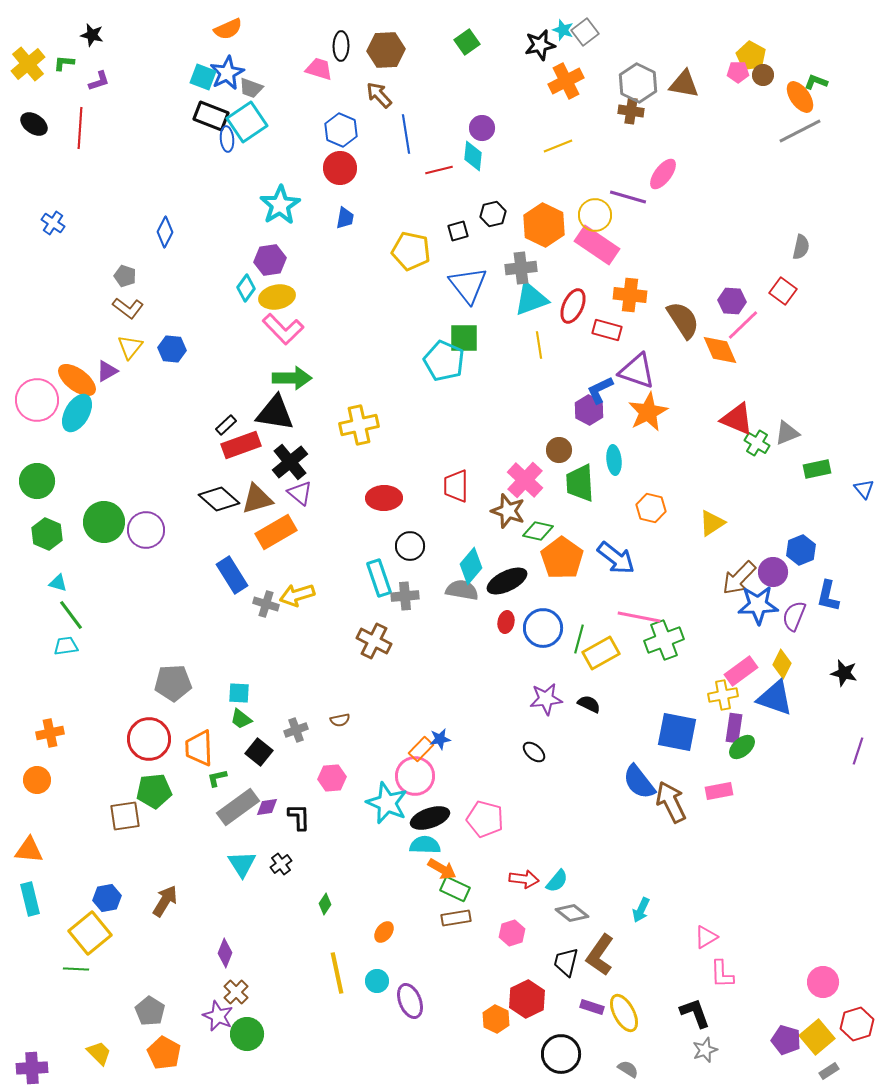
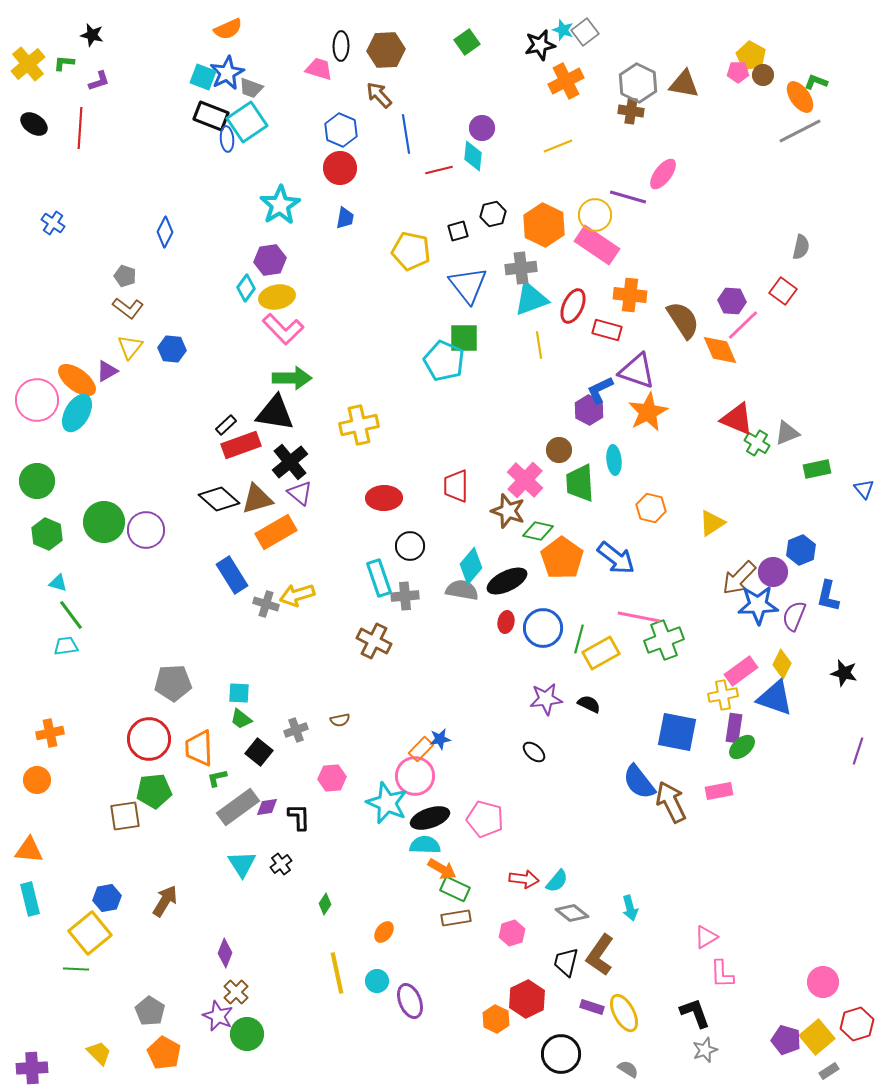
cyan arrow at (641, 910): moved 11 px left, 2 px up; rotated 40 degrees counterclockwise
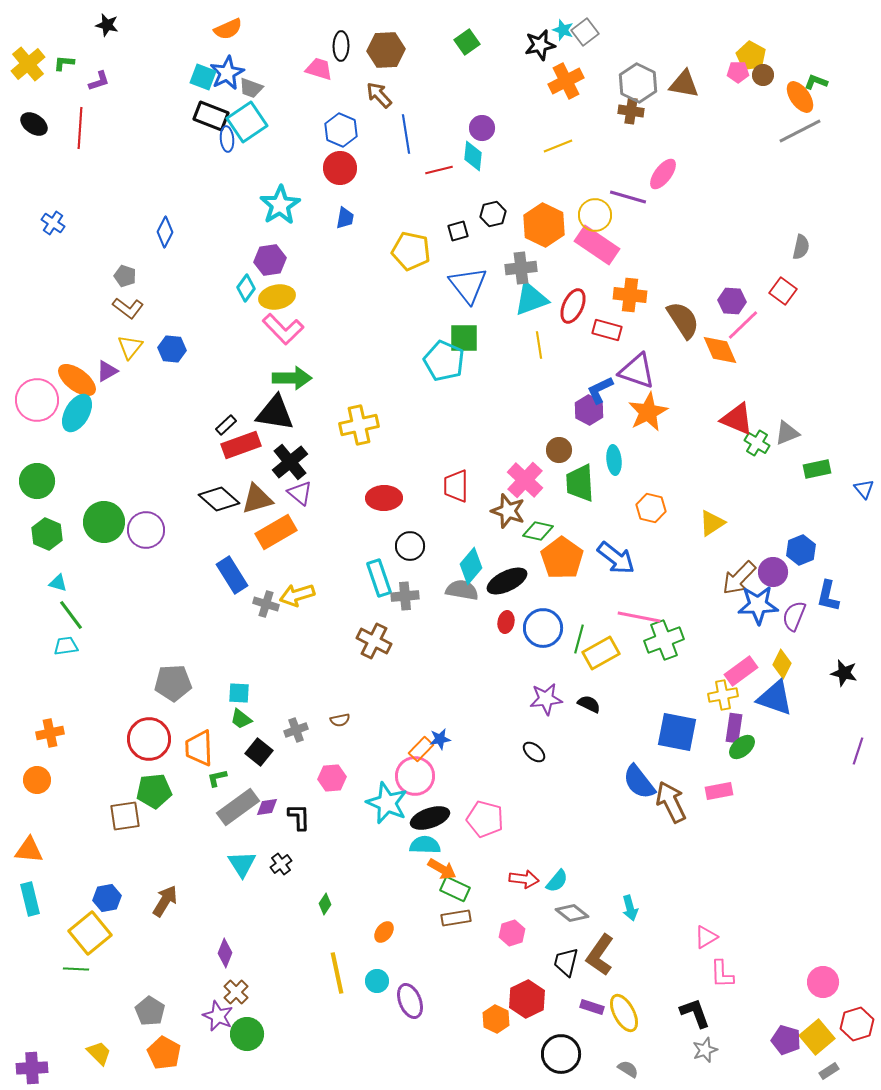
black star at (92, 35): moved 15 px right, 10 px up
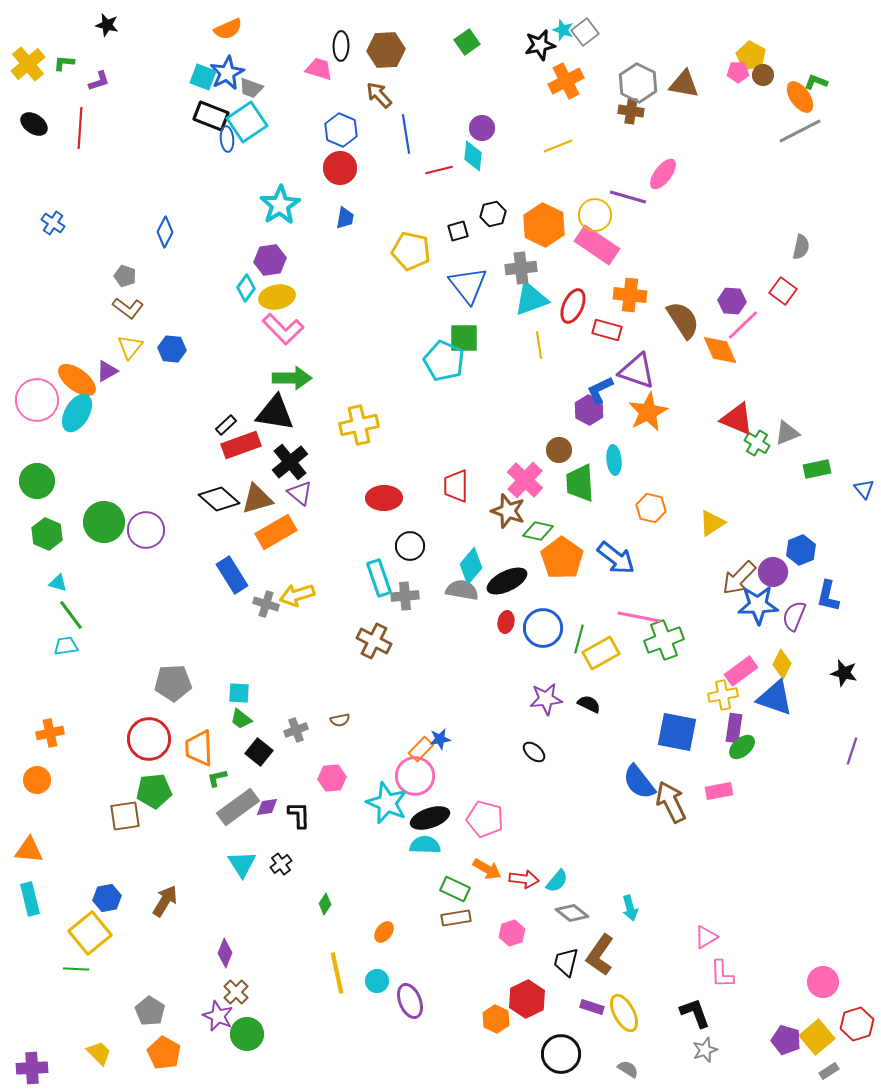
purple line at (858, 751): moved 6 px left
black L-shape at (299, 817): moved 2 px up
orange arrow at (442, 869): moved 45 px right
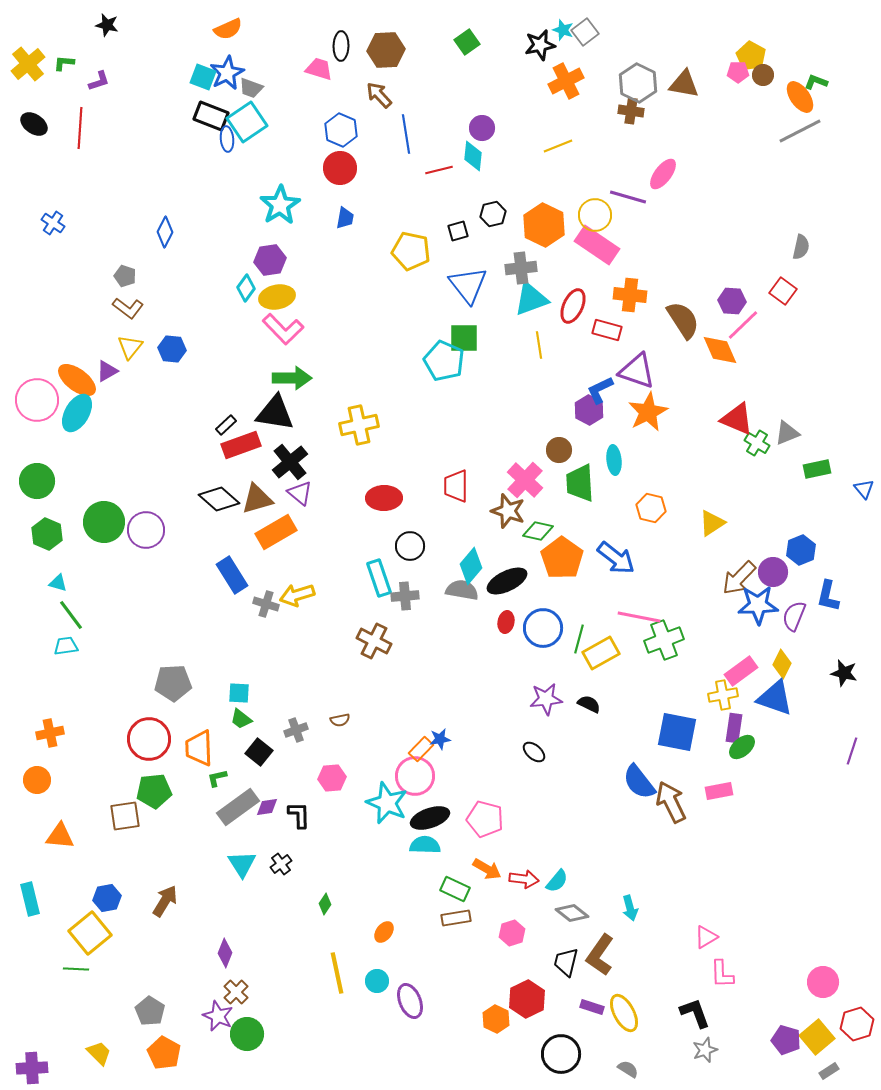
orange triangle at (29, 850): moved 31 px right, 14 px up
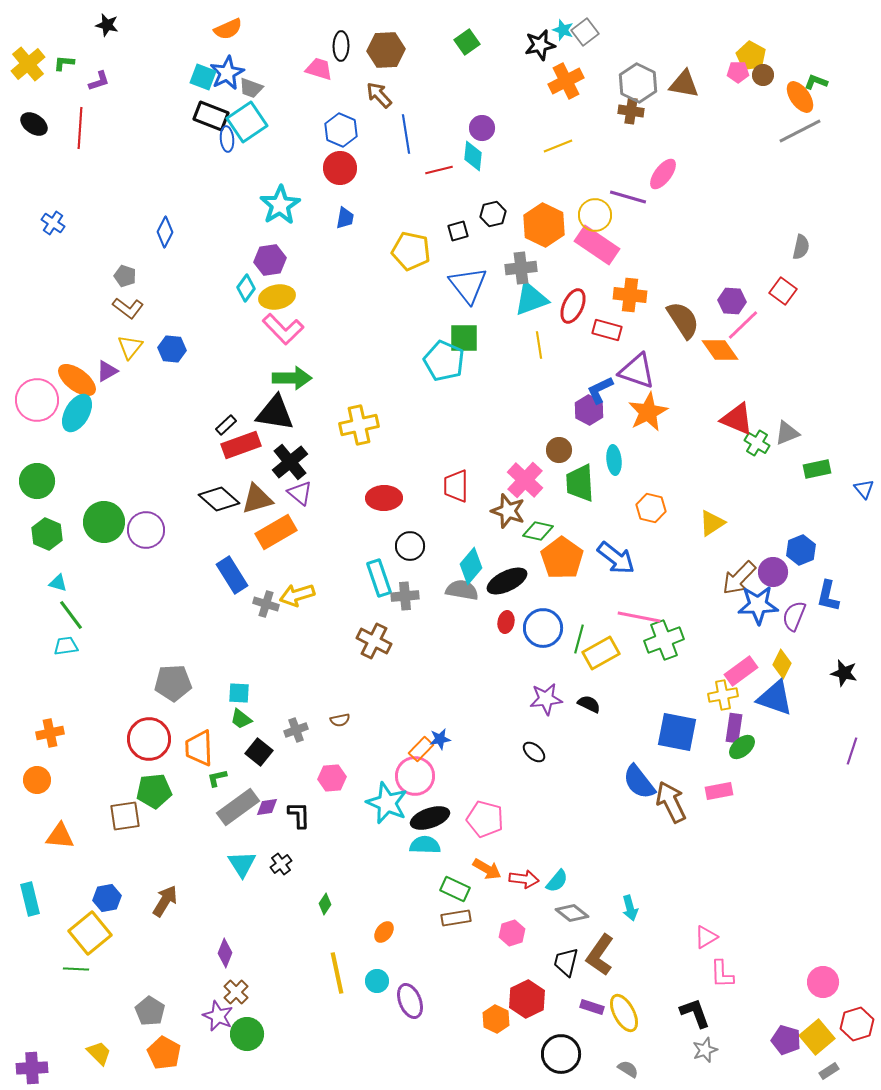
orange diamond at (720, 350): rotated 12 degrees counterclockwise
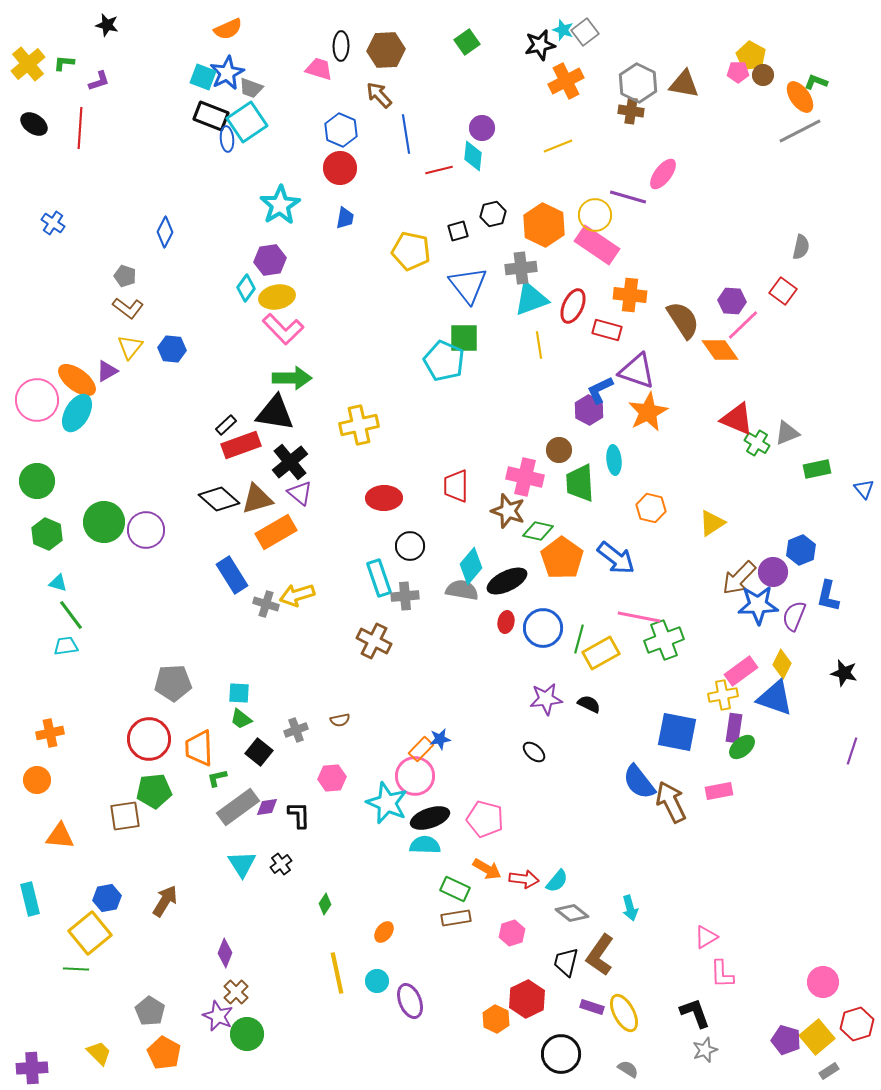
pink cross at (525, 480): moved 3 px up; rotated 30 degrees counterclockwise
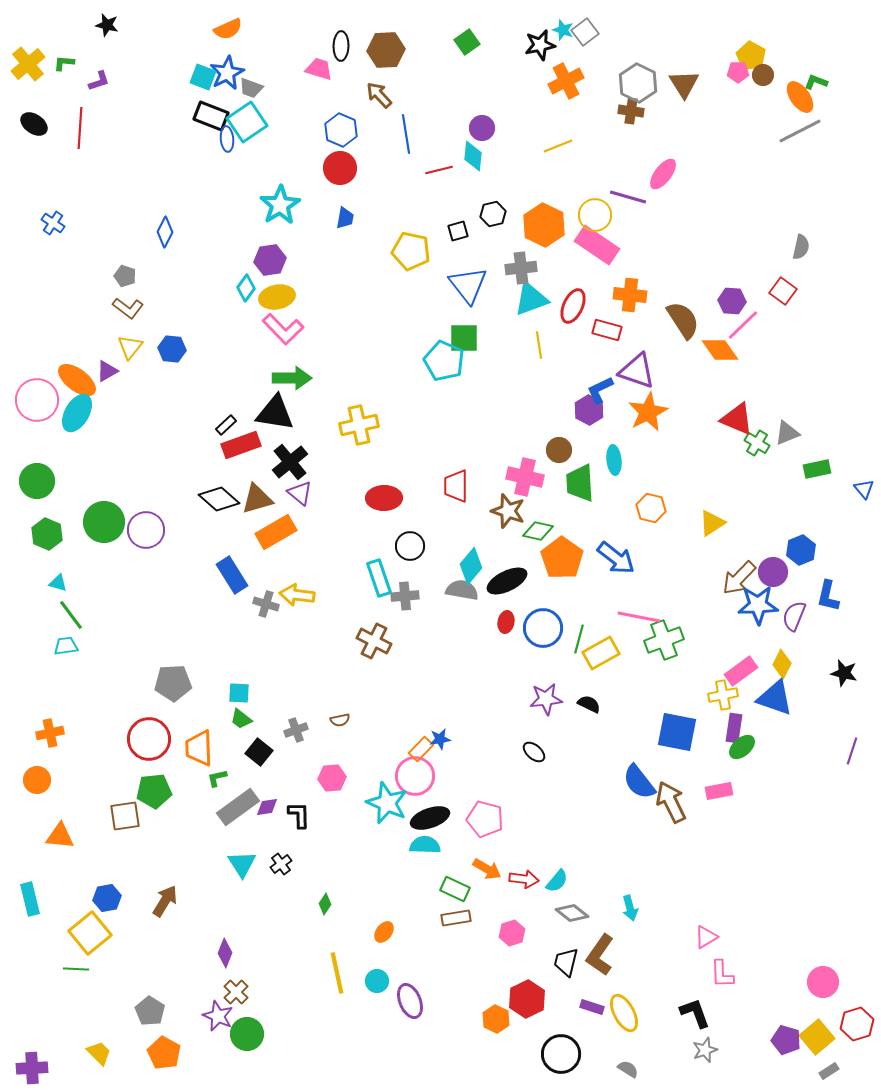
brown triangle at (684, 84): rotated 48 degrees clockwise
yellow arrow at (297, 595): rotated 24 degrees clockwise
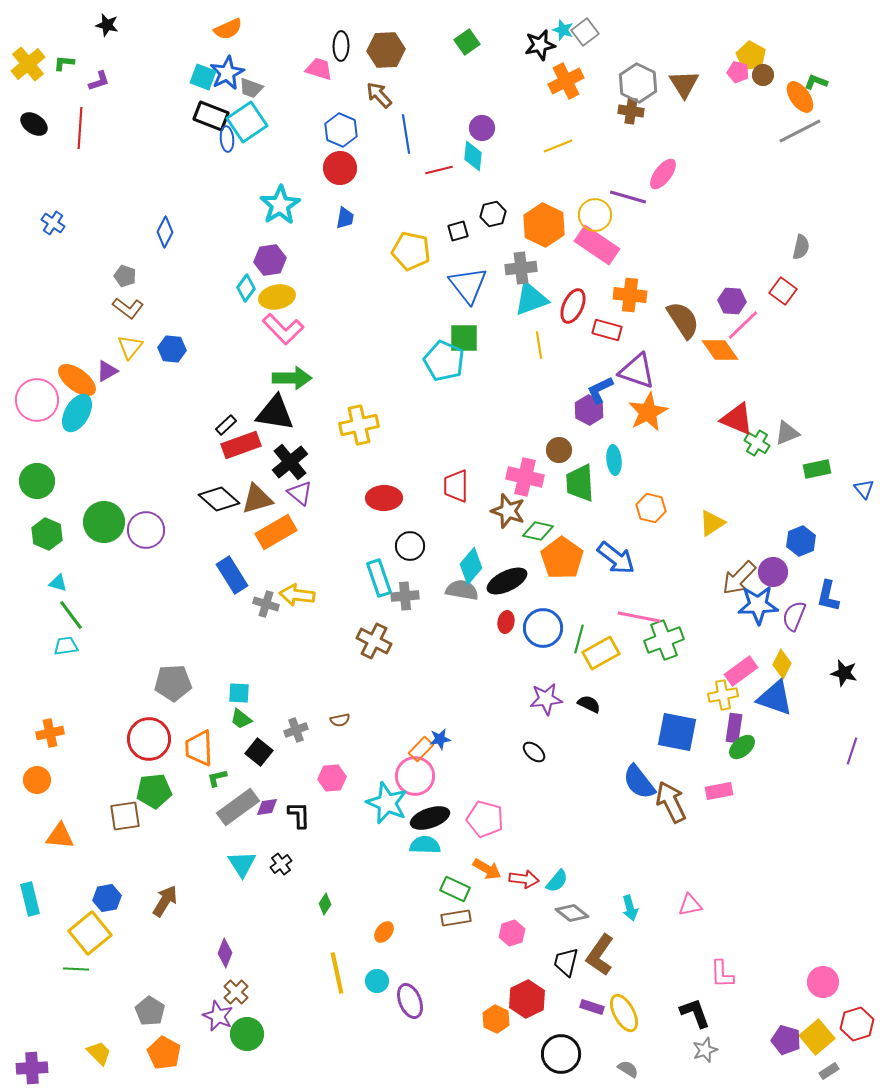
pink pentagon at (738, 72): rotated 15 degrees clockwise
blue hexagon at (801, 550): moved 9 px up
pink triangle at (706, 937): moved 16 px left, 32 px up; rotated 20 degrees clockwise
